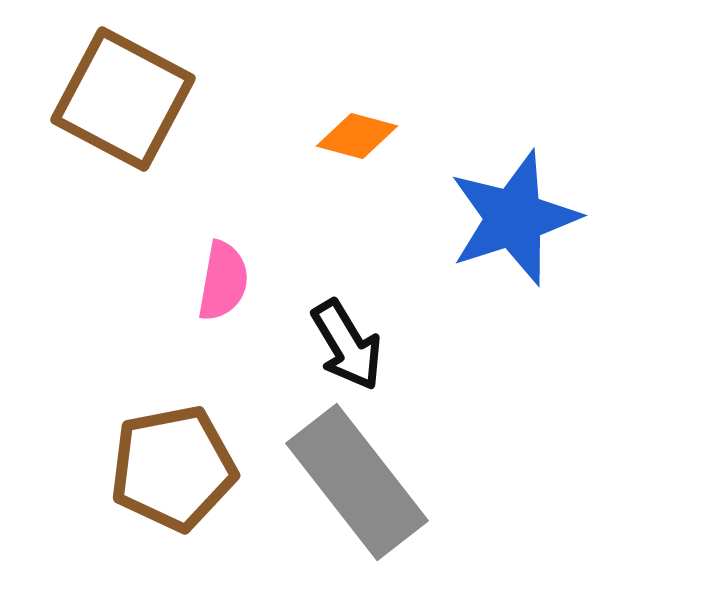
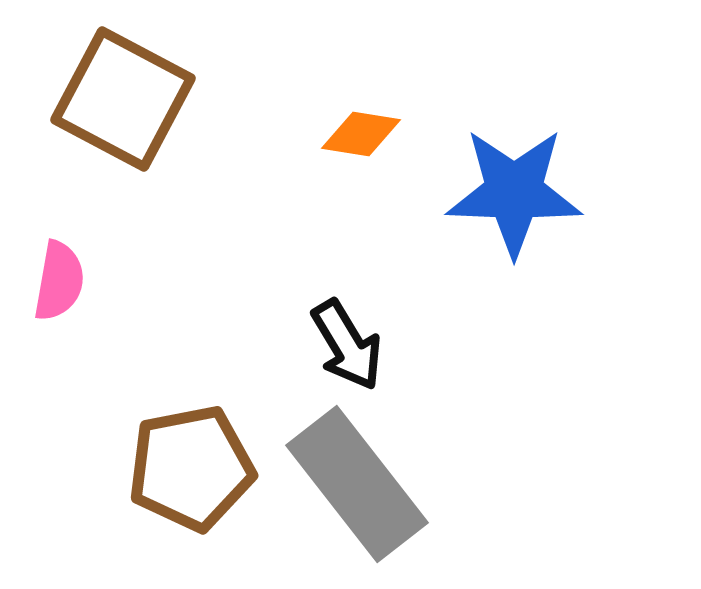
orange diamond: moved 4 px right, 2 px up; rotated 6 degrees counterclockwise
blue star: moved 26 px up; rotated 20 degrees clockwise
pink semicircle: moved 164 px left
brown pentagon: moved 18 px right
gray rectangle: moved 2 px down
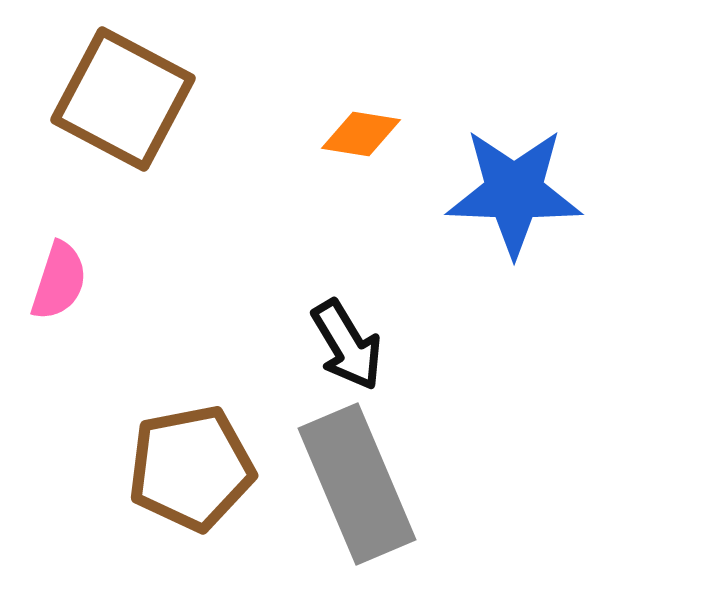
pink semicircle: rotated 8 degrees clockwise
gray rectangle: rotated 15 degrees clockwise
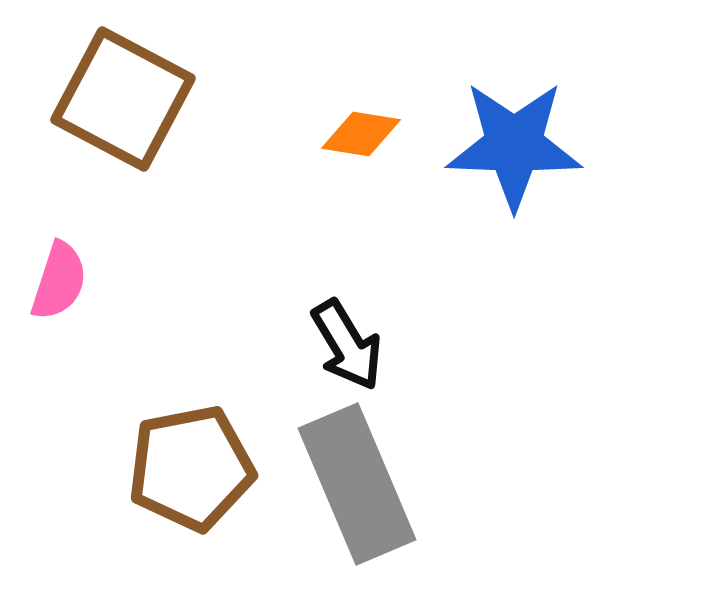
blue star: moved 47 px up
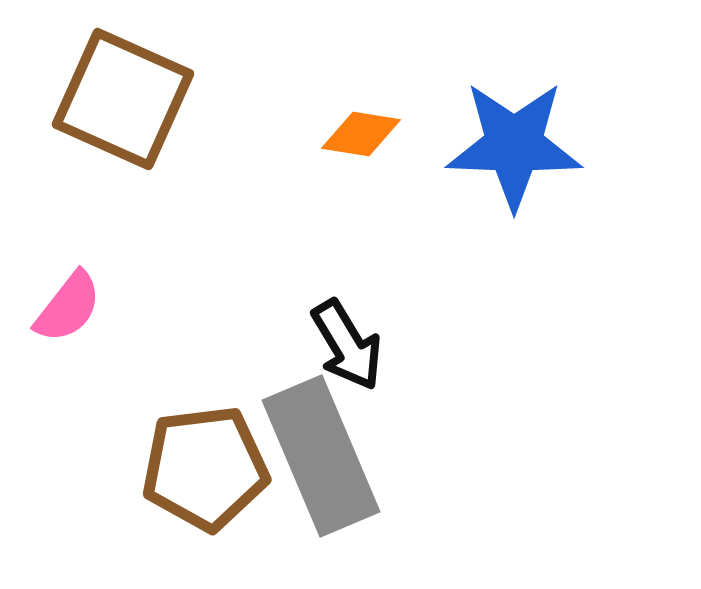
brown square: rotated 4 degrees counterclockwise
pink semicircle: moved 9 px right, 26 px down; rotated 20 degrees clockwise
brown pentagon: moved 14 px right; rotated 4 degrees clockwise
gray rectangle: moved 36 px left, 28 px up
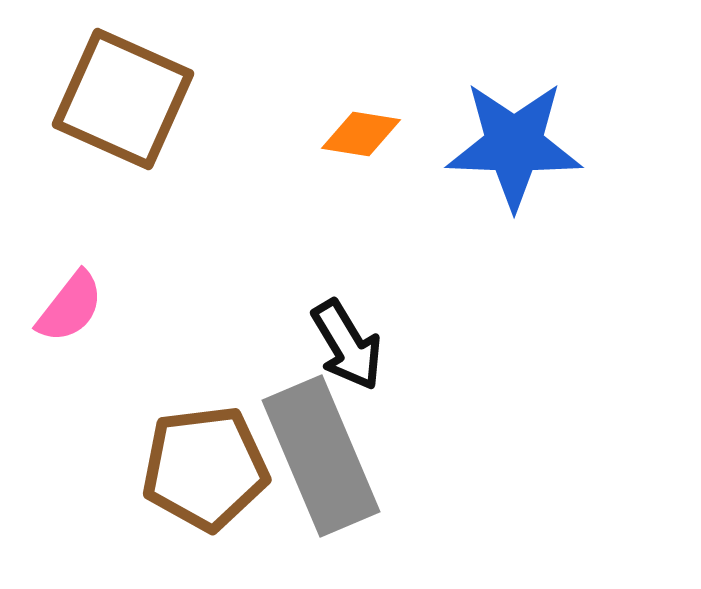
pink semicircle: moved 2 px right
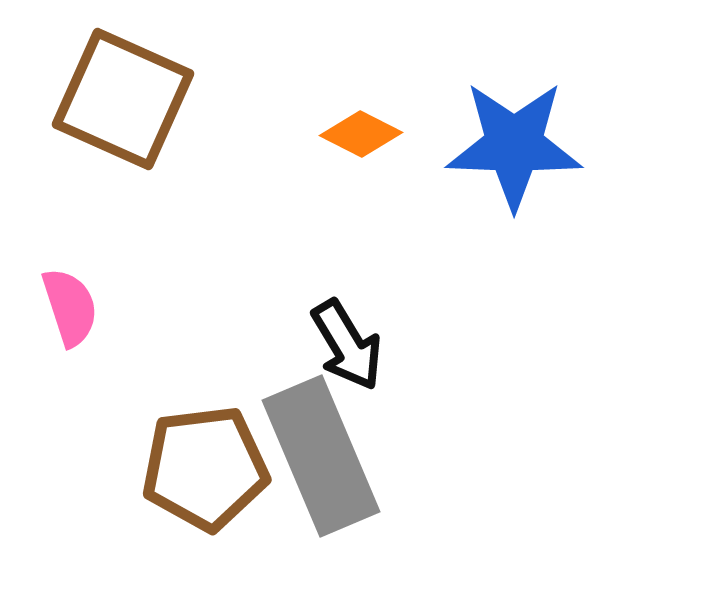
orange diamond: rotated 18 degrees clockwise
pink semicircle: rotated 56 degrees counterclockwise
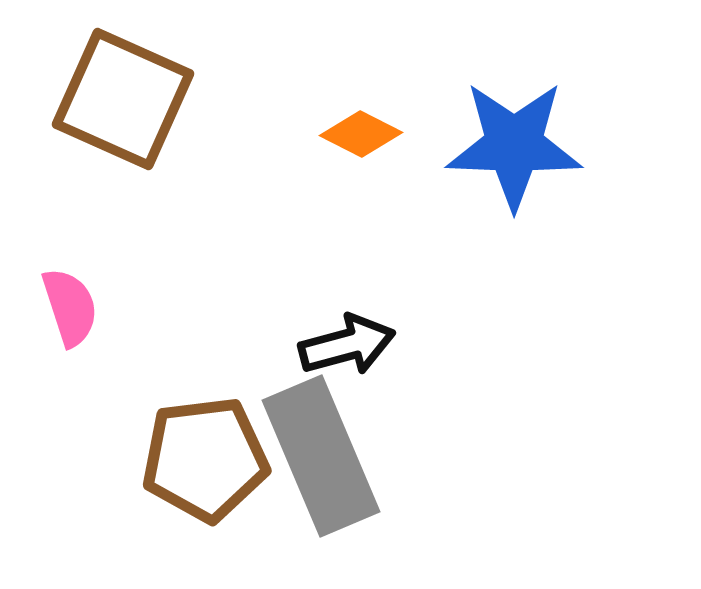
black arrow: rotated 74 degrees counterclockwise
brown pentagon: moved 9 px up
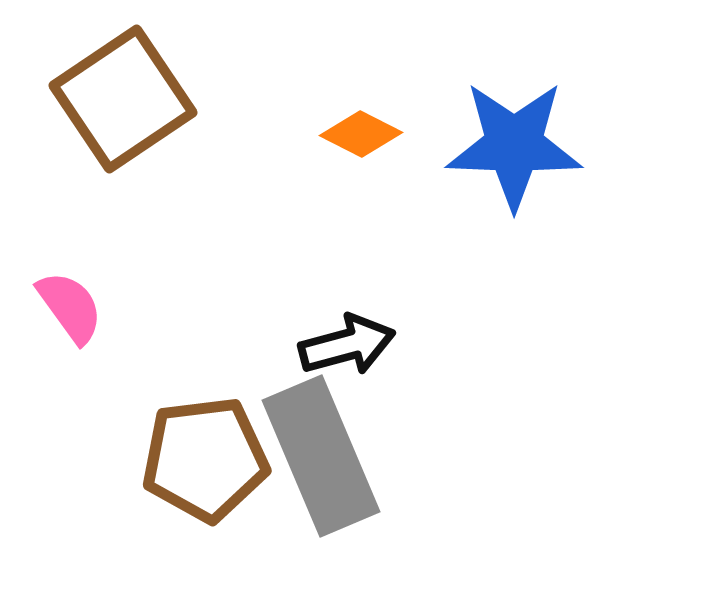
brown square: rotated 32 degrees clockwise
pink semicircle: rotated 18 degrees counterclockwise
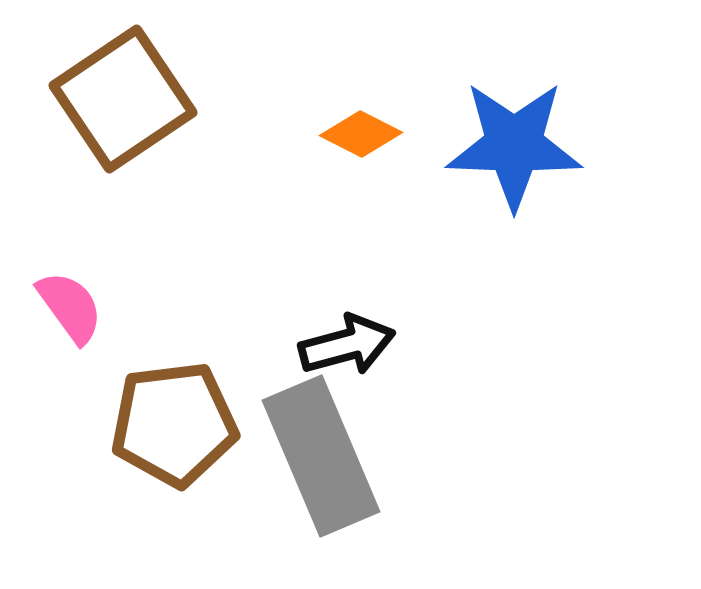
brown pentagon: moved 31 px left, 35 px up
